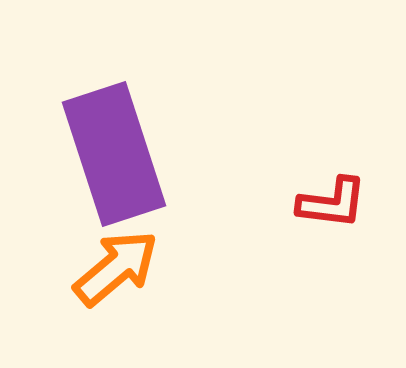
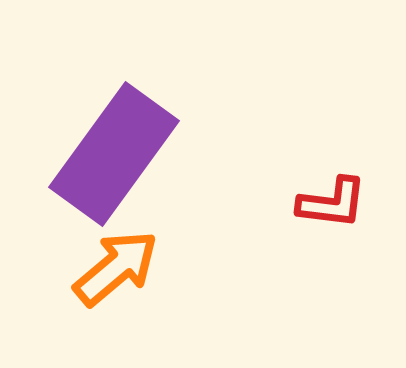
purple rectangle: rotated 54 degrees clockwise
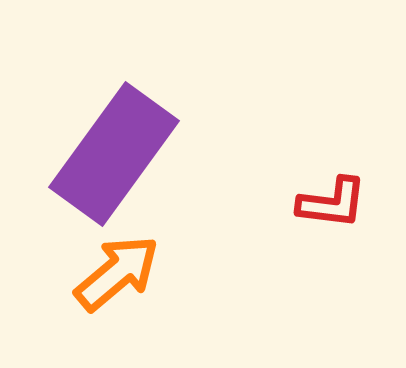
orange arrow: moved 1 px right, 5 px down
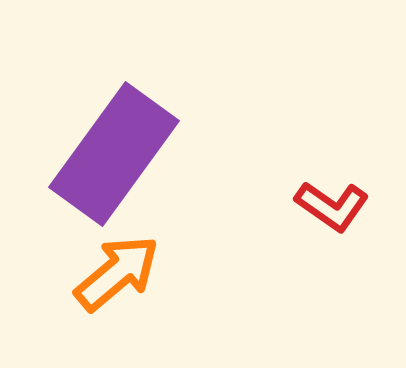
red L-shape: moved 3 px down; rotated 28 degrees clockwise
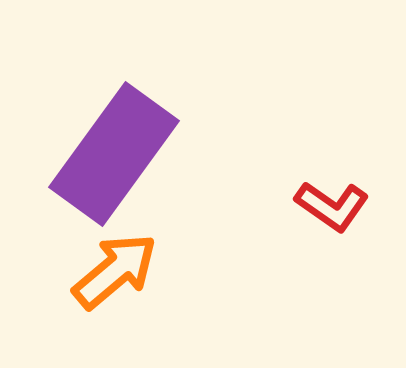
orange arrow: moved 2 px left, 2 px up
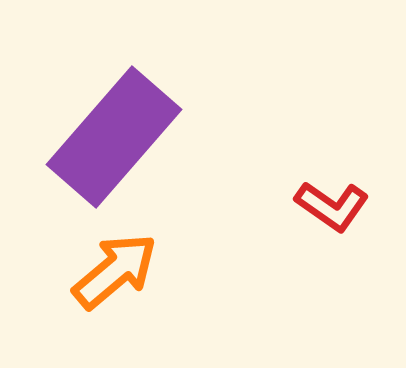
purple rectangle: moved 17 px up; rotated 5 degrees clockwise
